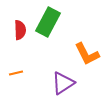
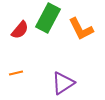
green rectangle: moved 4 px up
red semicircle: rotated 42 degrees clockwise
orange L-shape: moved 6 px left, 25 px up
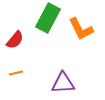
red semicircle: moved 5 px left, 10 px down
purple triangle: rotated 30 degrees clockwise
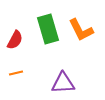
green rectangle: moved 11 px down; rotated 44 degrees counterclockwise
orange L-shape: moved 1 px down
red semicircle: rotated 12 degrees counterclockwise
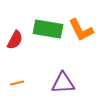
green rectangle: rotated 64 degrees counterclockwise
orange line: moved 1 px right, 10 px down
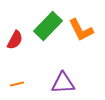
green rectangle: moved 3 px up; rotated 56 degrees counterclockwise
orange line: moved 1 px down
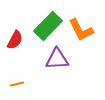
purple triangle: moved 6 px left, 24 px up
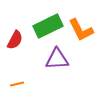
green rectangle: rotated 20 degrees clockwise
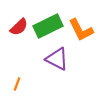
red semicircle: moved 4 px right, 13 px up; rotated 18 degrees clockwise
purple triangle: rotated 30 degrees clockwise
orange line: rotated 56 degrees counterclockwise
